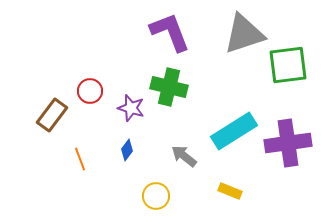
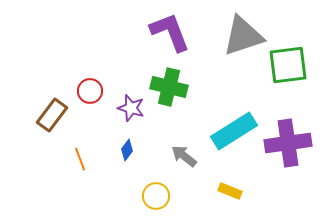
gray triangle: moved 1 px left, 2 px down
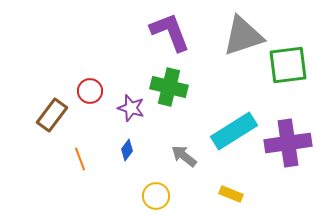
yellow rectangle: moved 1 px right, 3 px down
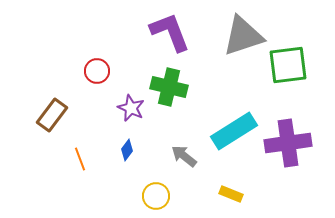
red circle: moved 7 px right, 20 px up
purple star: rotated 8 degrees clockwise
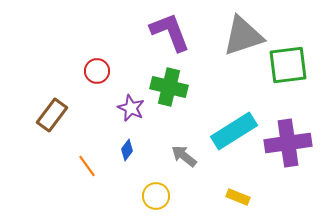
orange line: moved 7 px right, 7 px down; rotated 15 degrees counterclockwise
yellow rectangle: moved 7 px right, 3 px down
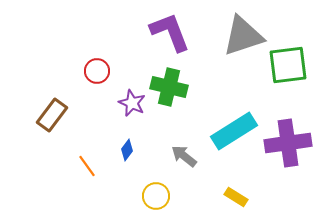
purple star: moved 1 px right, 5 px up
yellow rectangle: moved 2 px left; rotated 10 degrees clockwise
